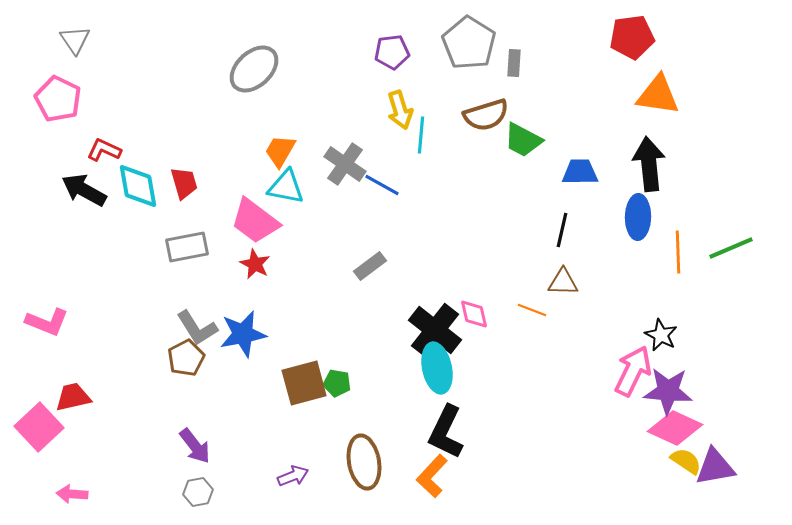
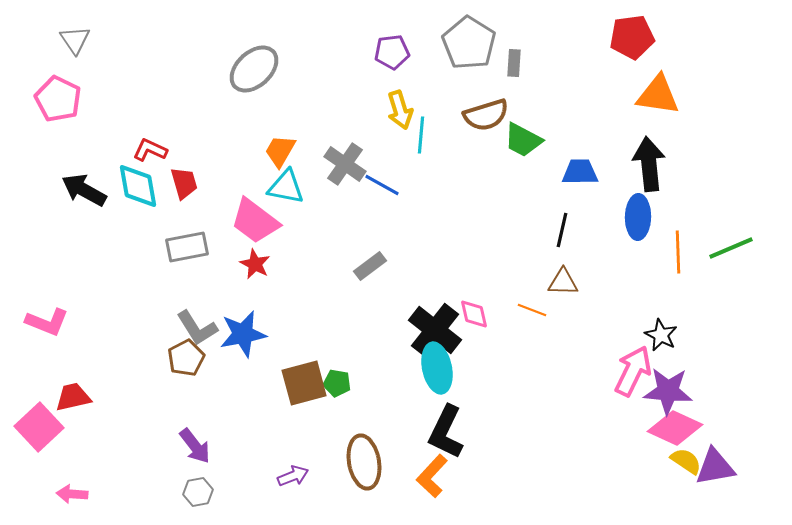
red L-shape at (104, 150): moved 46 px right
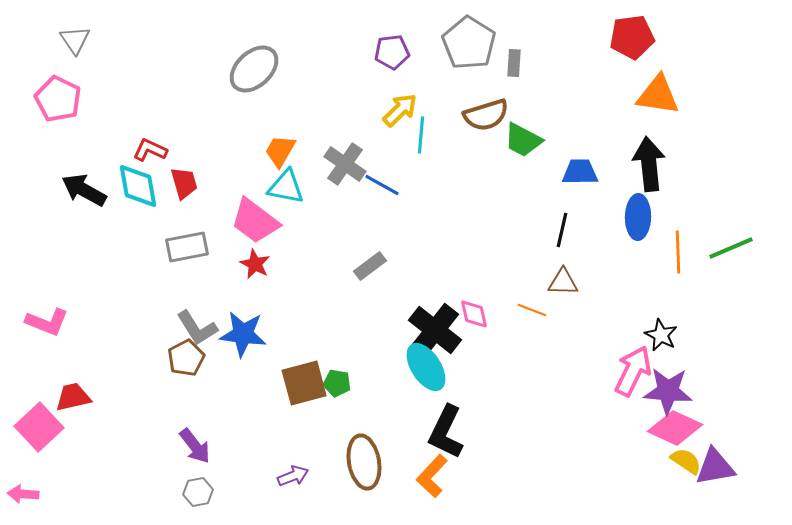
yellow arrow at (400, 110): rotated 117 degrees counterclockwise
blue star at (243, 334): rotated 18 degrees clockwise
cyan ellipse at (437, 368): moved 11 px left, 1 px up; rotated 21 degrees counterclockwise
pink arrow at (72, 494): moved 49 px left
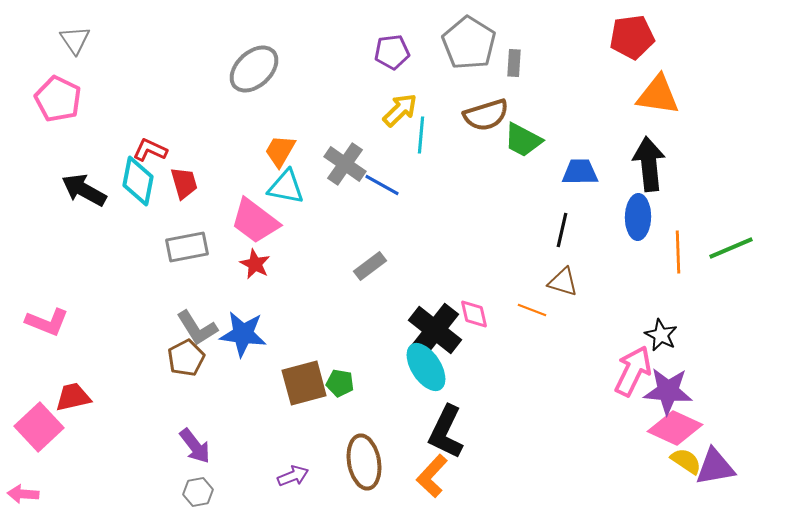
cyan diamond at (138, 186): moved 5 px up; rotated 21 degrees clockwise
brown triangle at (563, 282): rotated 16 degrees clockwise
green pentagon at (337, 383): moved 3 px right
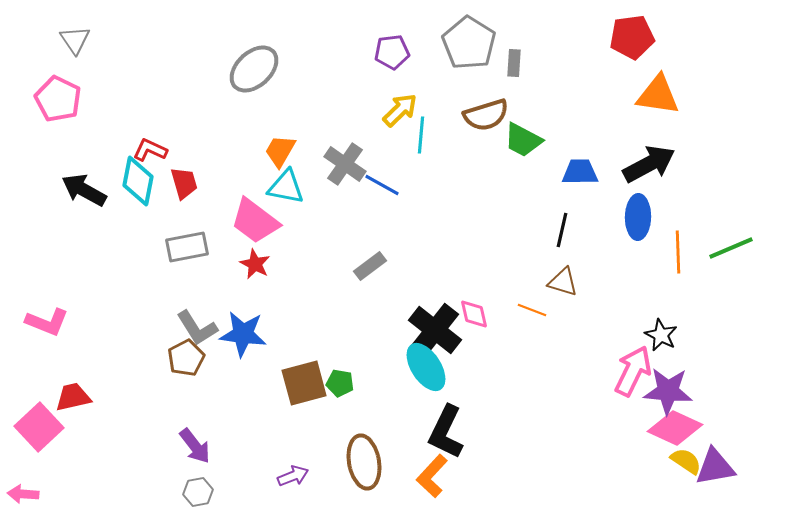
black arrow at (649, 164): rotated 68 degrees clockwise
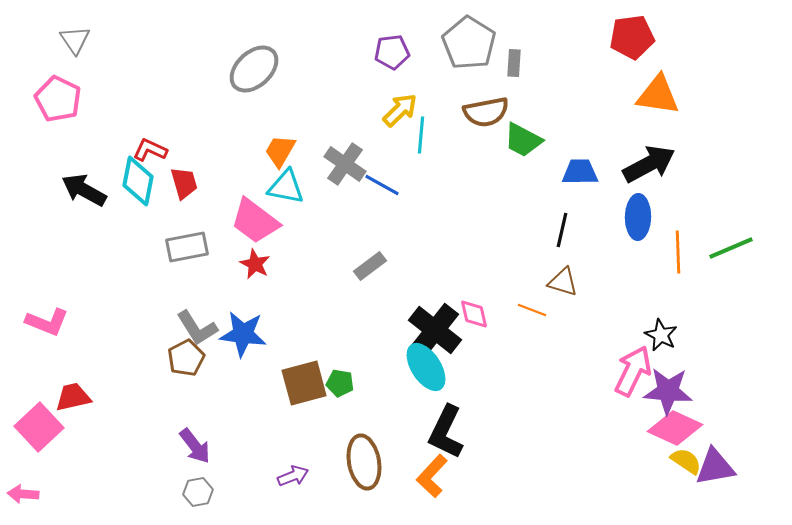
brown semicircle at (486, 115): moved 3 px up; rotated 6 degrees clockwise
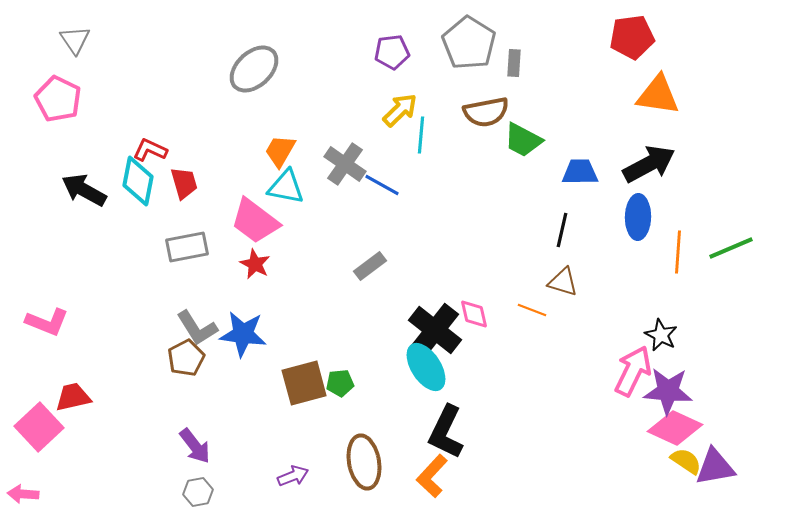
orange line at (678, 252): rotated 6 degrees clockwise
green pentagon at (340, 383): rotated 16 degrees counterclockwise
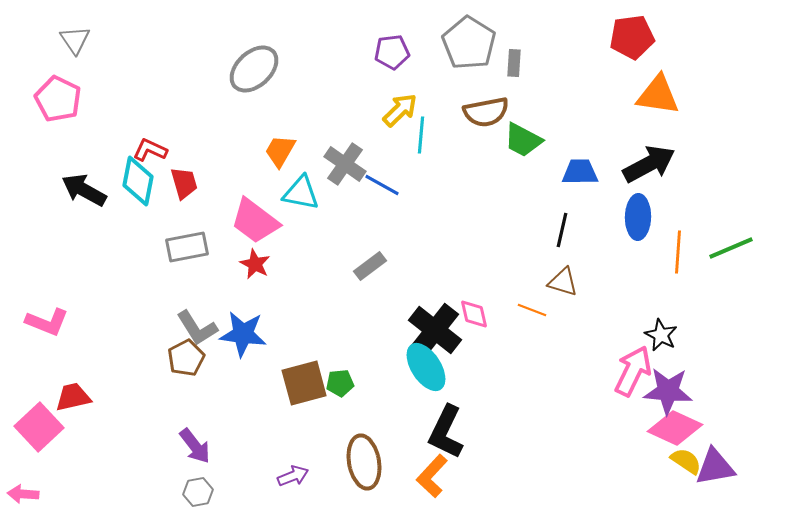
cyan triangle at (286, 187): moved 15 px right, 6 px down
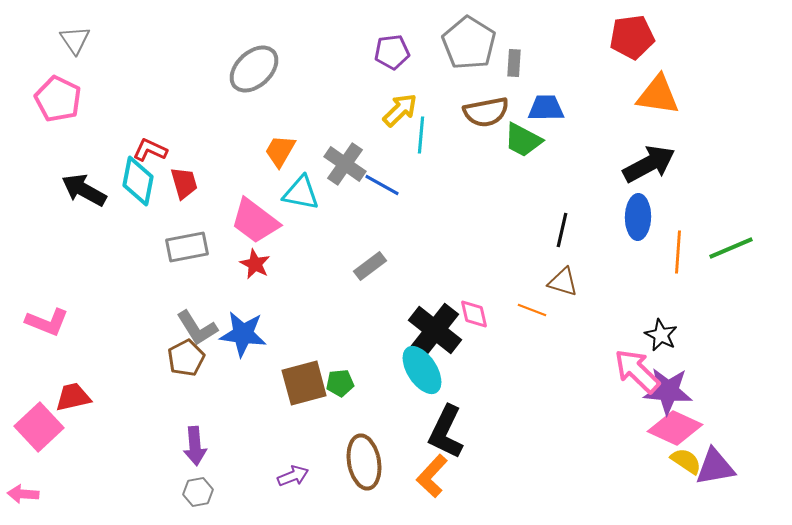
blue trapezoid at (580, 172): moved 34 px left, 64 px up
cyan ellipse at (426, 367): moved 4 px left, 3 px down
pink arrow at (633, 371): moved 4 px right; rotated 72 degrees counterclockwise
purple arrow at (195, 446): rotated 33 degrees clockwise
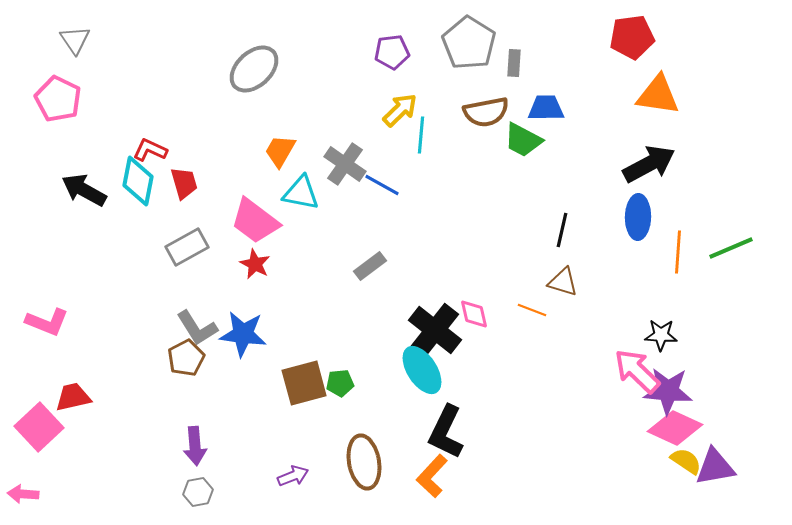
gray rectangle at (187, 247): rotated 18 degrees counterclockwise
black star at (661, 335): rotated 24 degrees counterclockwise
